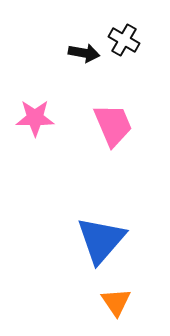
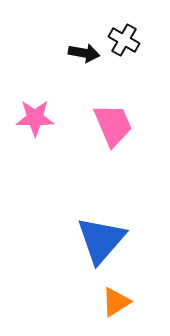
orange triangle: rotated 32 degrees clockwise
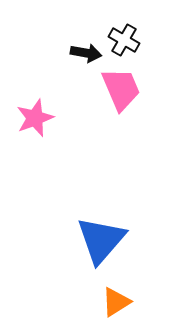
black arrow: moved 2 px right
pink star: rotated 21 degrees counterclockwise
pink trapezoid: moved 8 px right, 36 px up
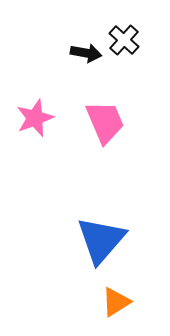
black cross: rotated 12 degrees clockwise
pink trapezoid: moved 16 px left, 33 px down
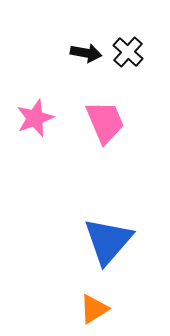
black cross: moved 4 px right, 12 px down
blue triangle: moved 7 px right, 1 px down
orange triangle: moved 22 px left, 7 px down
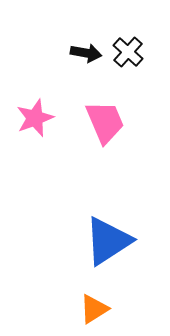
blue triangle: rotated 16 degrees clockwise
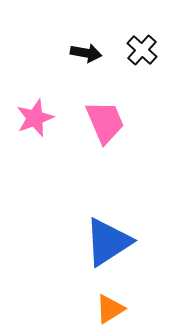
black cross: moved 14 px right, 2 px up
blue triangle: moved 1 px down
orange triangle: moved 16 px right
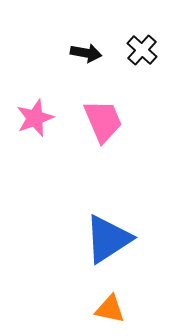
pink trapezoid: moved 2 px left, 1 px up
blue triangle: moved 3 px up
orange triangle: rotated 44 degrees clockwise
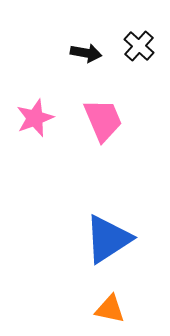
black cross: moved 3 px left, 4 px up
pink trapezoid: moved 1 px up
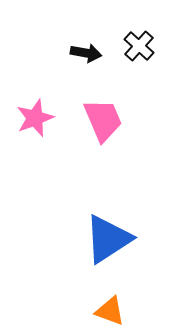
orange triangle: moved 2 px down; rotated 8 degrees clockwise
